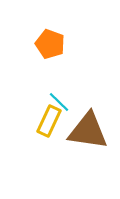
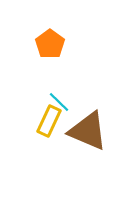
orange pentagon: rotated 16 degrees clockwise
brown triangle: rotated 15 degrees clockwise
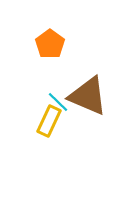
cyan line: moved 1 px left
brown triangle: moved 35 px up
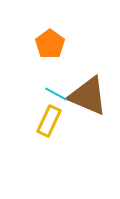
cyan line: moved 2 px left, 8 px up; rotated 15 degrees counterclockwise
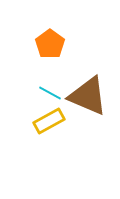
cyan line: moved 6 px left, 1 px up
yellow rectangle: rotated 36 degrees clockwise
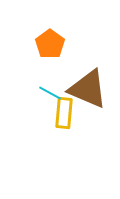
brown triangle: moved 7 px up
yellow rectangle: moved 15 px right, 8 px up; rotated 56 degrees counterclockwise
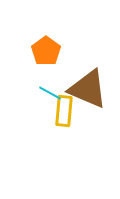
orange pentagon: moved 4 px left, 7 px down
yellow rectangle: moved 2 px up
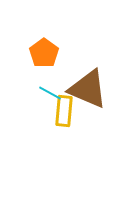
orange pentagon: moved 2 px left, 2 px down
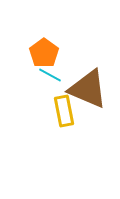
cyan line: moved 18 px up
yellow rectangle: rotated 16 degrees counterclockwise
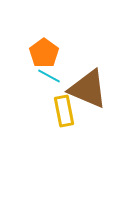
cyan line: moved 1 px left, 1 px down
